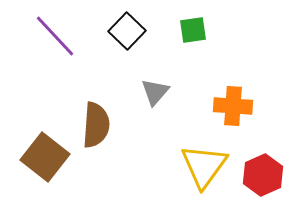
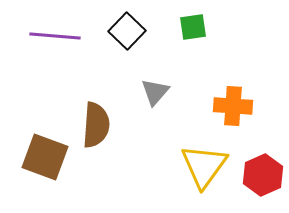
green square: moved 3 px up
purple line: rotated 42 degrees counterclockwise
brown square: rotated 18 degrees counterclockwise
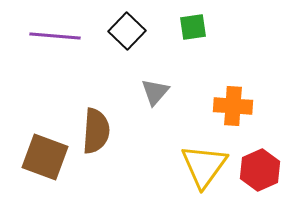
brown semicircle: moved 6 px down
red hexagon: moved 3 px left, 5 px up
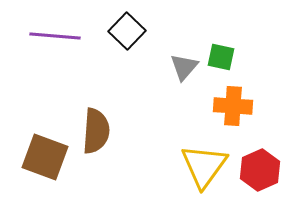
green square: moved 28 px right, 30 px down; rotated 20 degrees clockwise
gray triangle: moved 29 px right, 25 px up
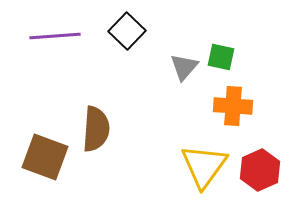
purple line: rotated 9 degrees counterclockwise
brown semicircle: moved 2 px up
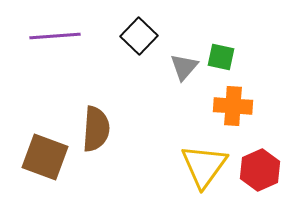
black square: moved 12 px right, 5 px down
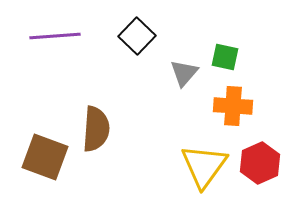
black square: moved 2 px left
green square: moved 4 px right
gray triangle: moved 6 px down
red hexagon: moved 7 px up
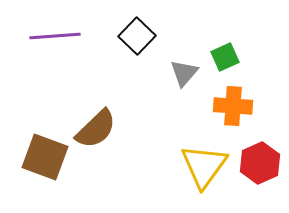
green square: rotated 36 degrees counterclockwise
brown semicircle: rotated 42 degrees clockwise
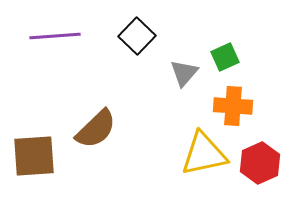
brown square: moved 11 px left, 1 px up; rotated 24 degrees counterclockwise
yellow triangle: moved 12 px up; rotated 42 degrees clockwise
